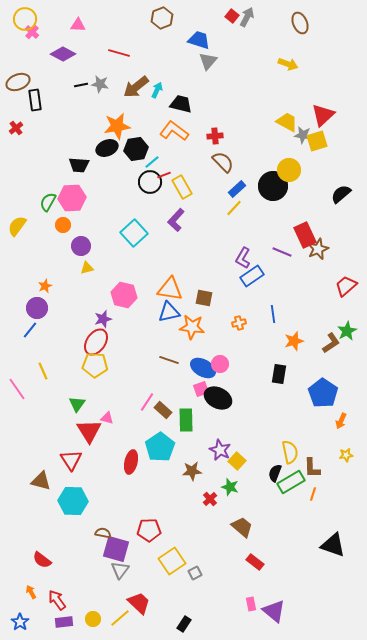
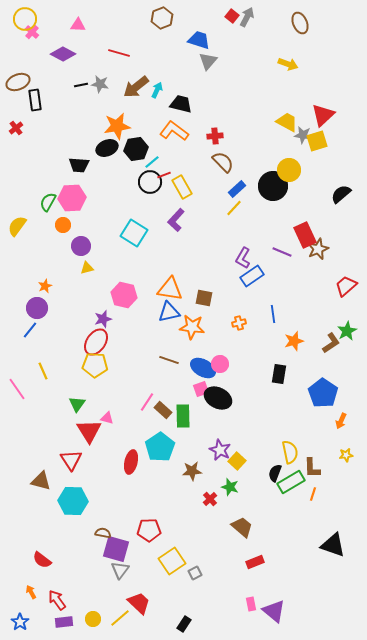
cyan square at (134, 233): rotated 16 degrees counterclockwise
green rectangle at (186, 420): moved 3 px left, 4 px up
red rectangle at (255, 562): rotated 60 degrees counterclockwise
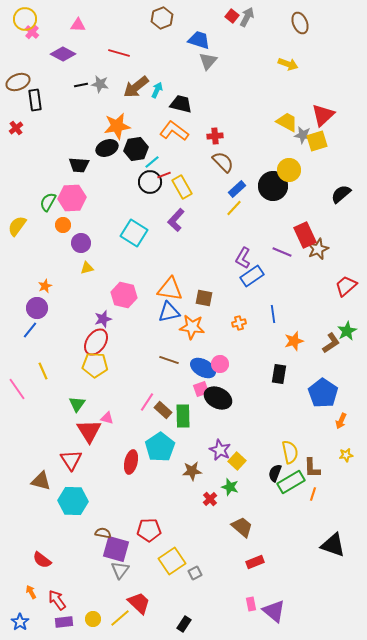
purple circle at (81, 246): moved 3 px up
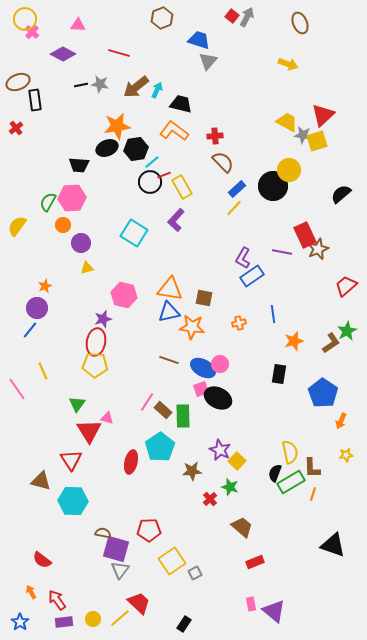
purple line at (282, 252): rotated 12 degrees counterclockwise
red ellipse at (96, 342): rotated 24 degrees counterclockwise
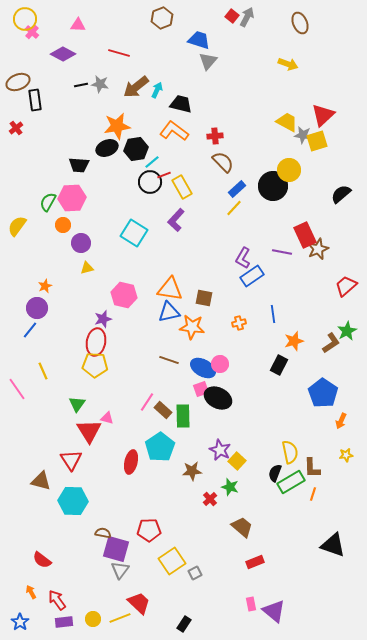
black rectangle at (279, 374): moved 9 px up; rotated 18 degrees clockwise
yellow line at (120, 618): rotated 20 degrees clockwise
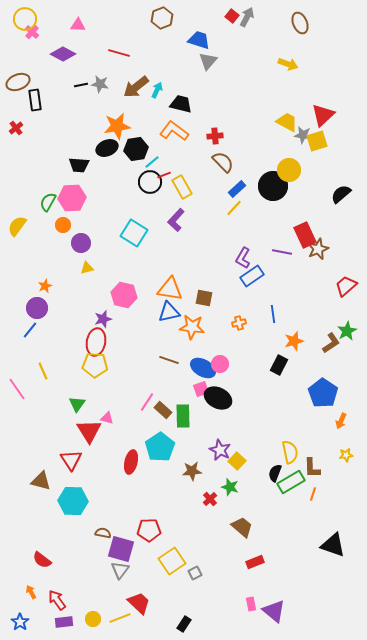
purple square at (116, 549): moved 5 px right
